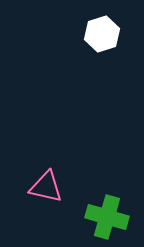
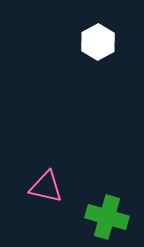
white hexagon: moved 4 px left, 8 px down; rotated 12 degrees counterclockwise
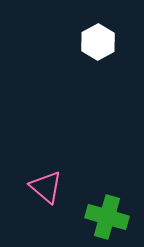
pink triangle: rotated 27 degrees clockwise
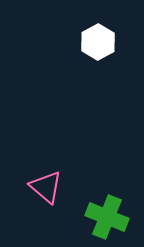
green cross: rotated 6 degrees clockwise
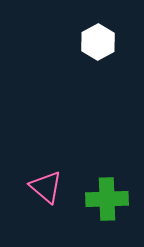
green cross: moved 18 px up; rotated 24 degrees counterclockwise
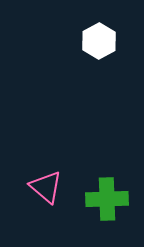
white hexagon: moved 1 px right, 1 px up
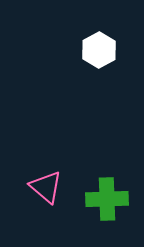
white hexagon: moved 9 px down
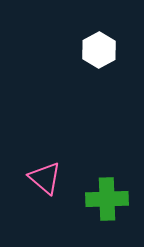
pink triangle: moved 1 px left, 9 px up
